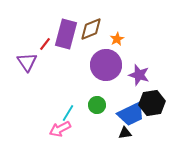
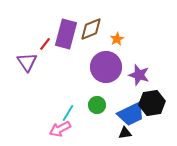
purple circle: moved 2 px down
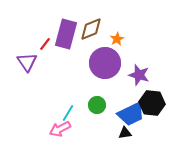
purple circle: moved 1 px left, 4 px up
black hexagon: rotated 15 degrees clockwise
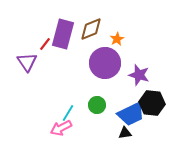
purple rectangle: moved 3 px left
pink arrow: moved 1 px right, 1 px up
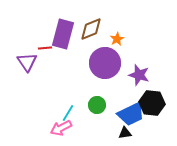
red line: moved 4 px down; rotated 48 degrees clockwise
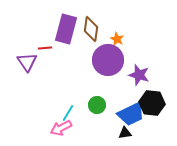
brown diamond: rotated 60 degrees counterclockwise
purple rectangle: moved 3 px right, 5 px up
orange star: rotated 16 degrees counterclockwise
purple circle: moved 3 px right, 3 px up
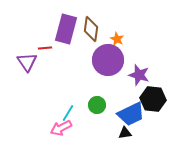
black hexagon: moved 1 px right, 4 px up
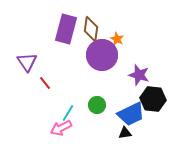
red line: moved 35 px down; rotated 56 degrees clockwise
purple circle: moved 6 px left, 5 px up
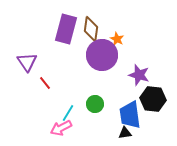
green circle: moved 2 px left, 1 px up
blue trapezoid: moved 1 px left, 1 px down; rotated 108 degrees clockwise
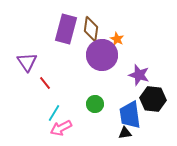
cyan line: moved 14 px left
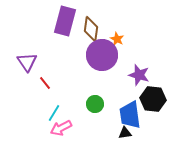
purple rectangle: moved 1 px left, 8 px up
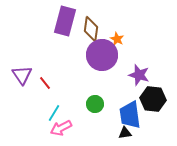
purple triangle: moved 5 px left, 13 px down
